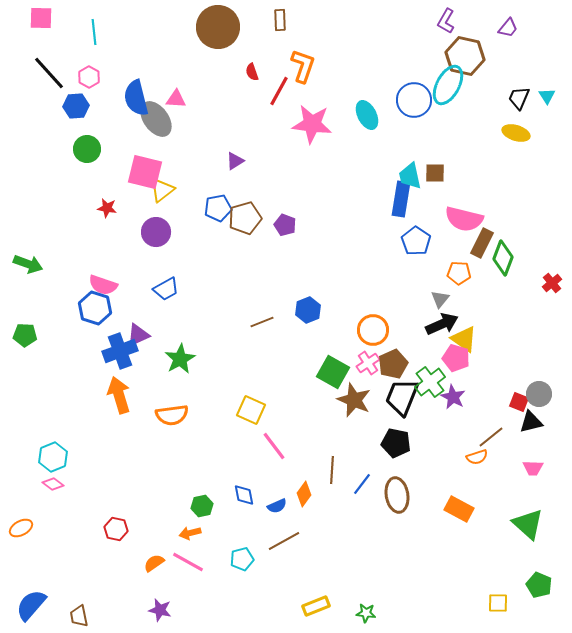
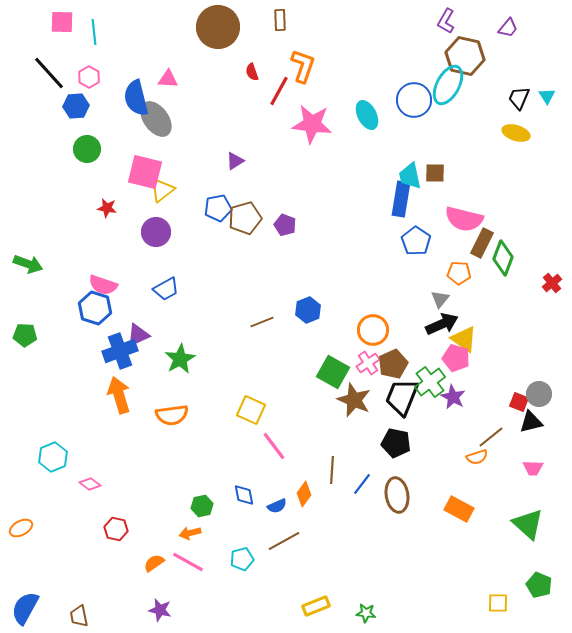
pink square at (41, 18): moved 21 px right, 4 px down
pink triangle at (176, 99): moved 8 px left, 20 px up
pink diamond at (53, 484): moved 37 px right
blue semicircle at (31, 605): moved 6 px left, 3 px down; rotated 12 degrees counterclockwise
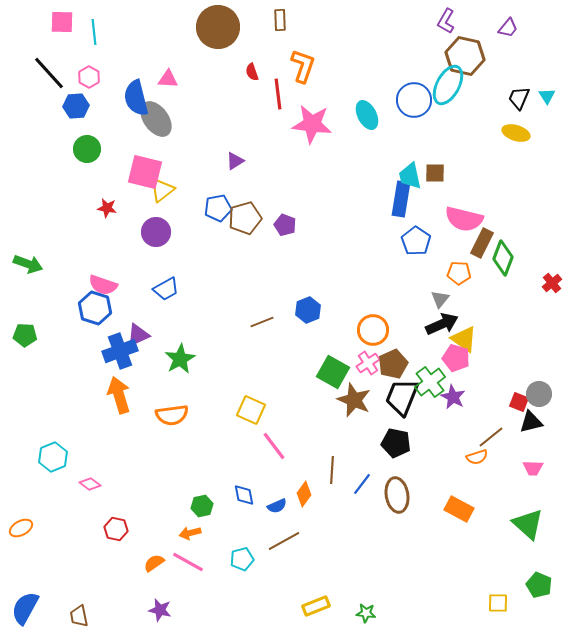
red line at (279, 91): moved 1 px left, 3 px down; rotated 36 degrees counterclockwise
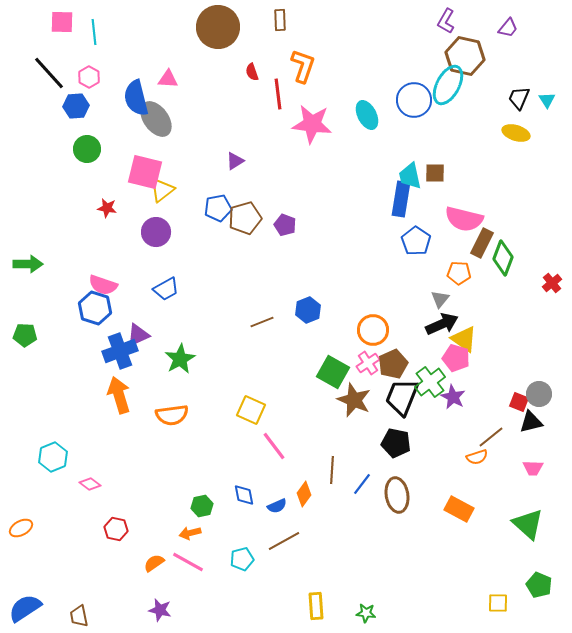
cyan triangle at (547, 96): moved 4 px down
green arrow at (28, 264): rotated 20 degrees counterclockwise
yellow rectangle at (316, 606): rotated 72 degrees counterclockwise
blue semicircle at (25, 608): rotated 28 degrees clockwise
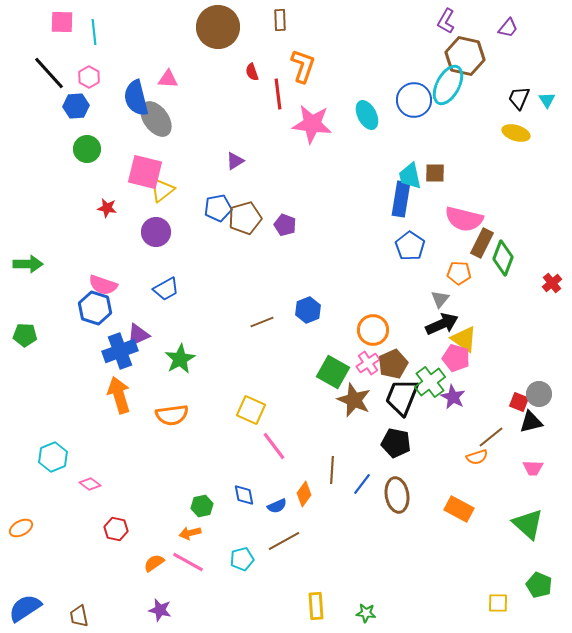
blue pentagon at (416, 241): moved 6 px left, 5 px down
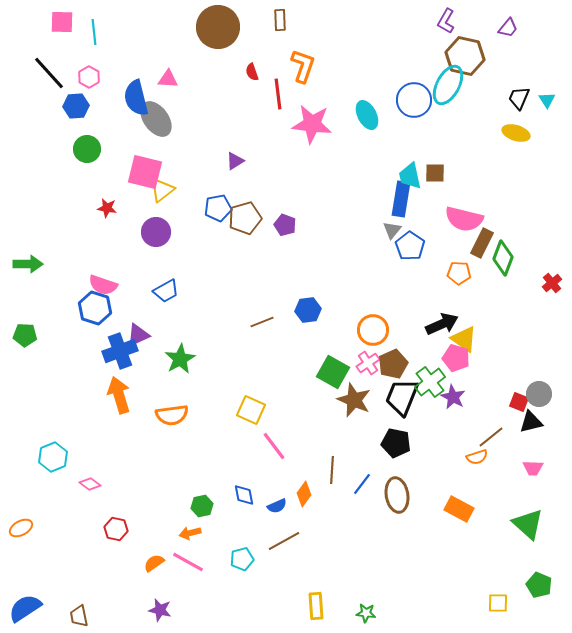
blue trapezoid at (166, 289): moved 2 px down
gray triangle at (440, 299): moved 48 px left, 69 px up
blue hexagon at (308, 310): rotated 15 degrees clockwise
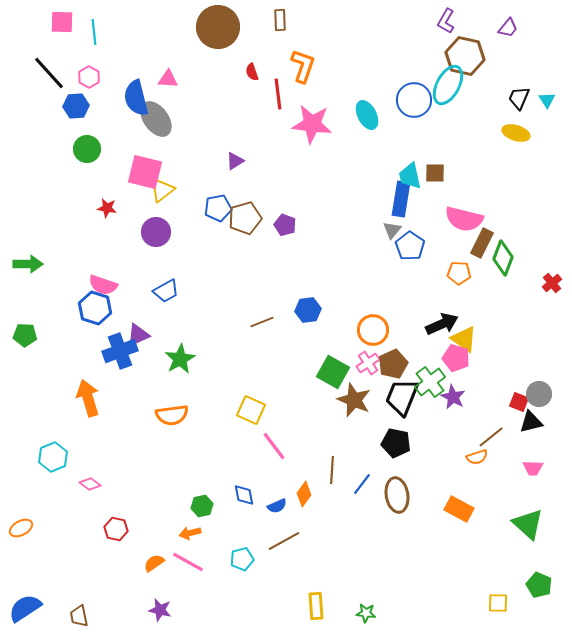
orange arrow at (119, 395): moved 31 px left, 3 px down
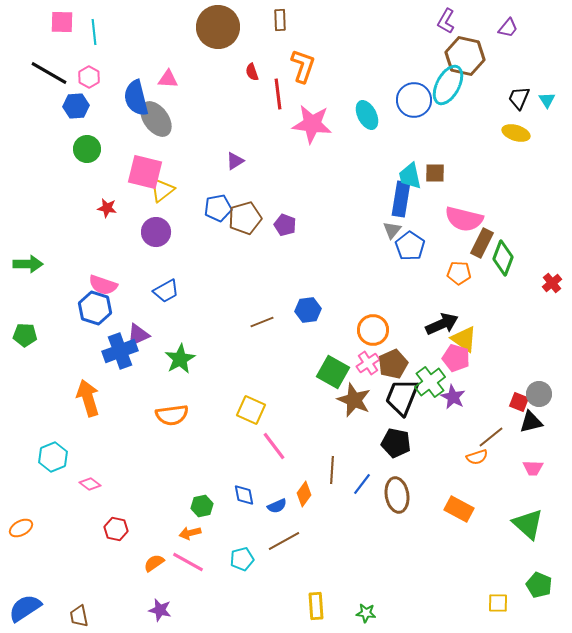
black line at (49, 73): rotated 18 degrees counterclockwise
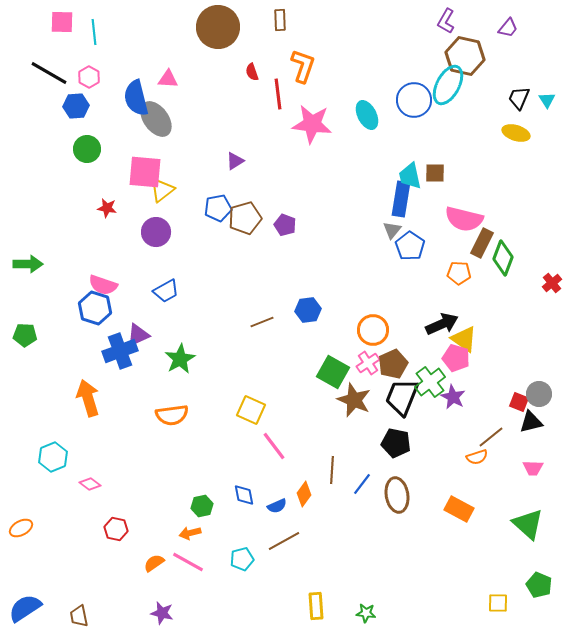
pink square at (145, 172): rotated 9 degrees counterclockwise
purple star at (160, 610): moved 2 px right, 3 px down
